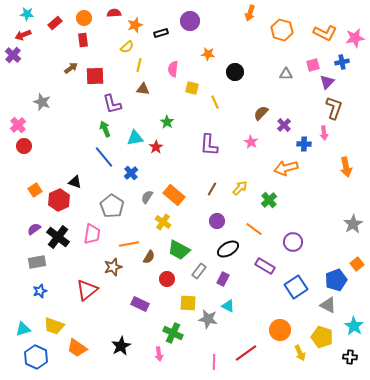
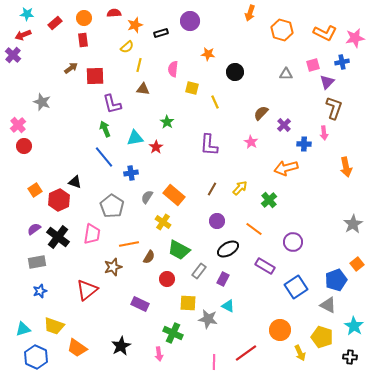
blue cross at (131, 173): rotated 32 degrees clockwise
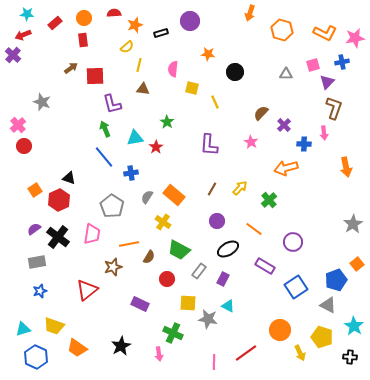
black triangle at (75, 182): moved 6 px left, 4 px up
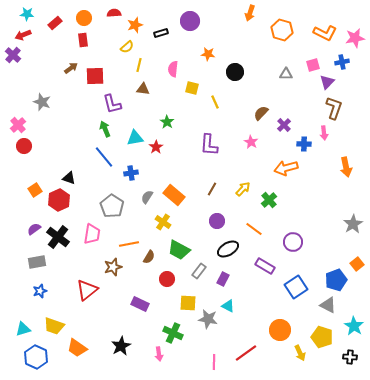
yellow arrow at (240, 188): moved 3 px right, 1 px down
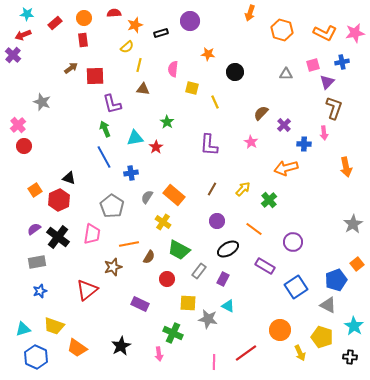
pink star at (355, 38): moved 5 px up
blue line at (104, 157): rotated 10 degrees clockwise
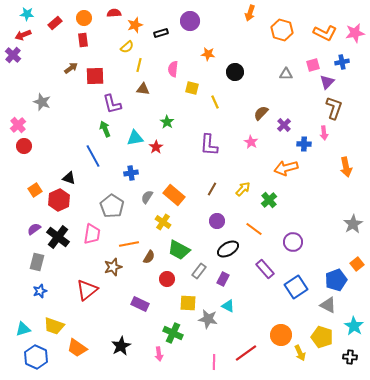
blue line at (104, 157): moved 11 px left, 1 px up
gray rectangle at (37, 262): rotated 66 degrees counterclockwise
purple rectangle at (265, 266): moved 3 px down; rotated 18 degrees clockwise
orange circle at (280, 330): moved 1 px right, 5 px down
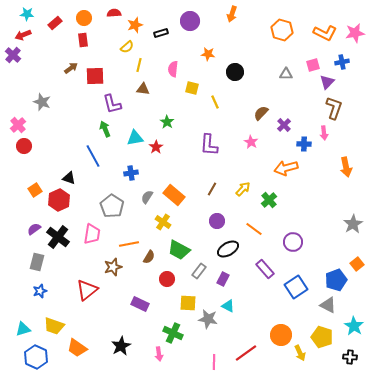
orange arrow at (250, 13): moved 18 px left, 1 px down
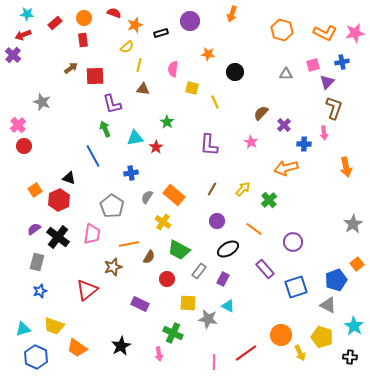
red semicircle at (114, 13): rotated 24 degrees clockwise
blue square at (296, 287): rotated 15 degrees clockwise
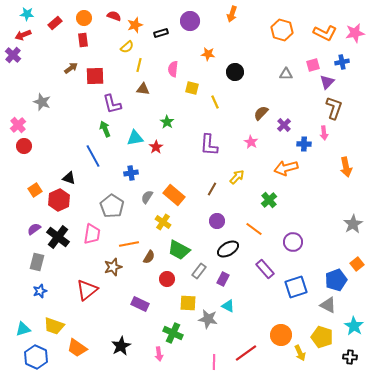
red semicircle at (114, 13): moved 3 px down
yellow arrow at (243, 189): moved 6 px left, 12 px up
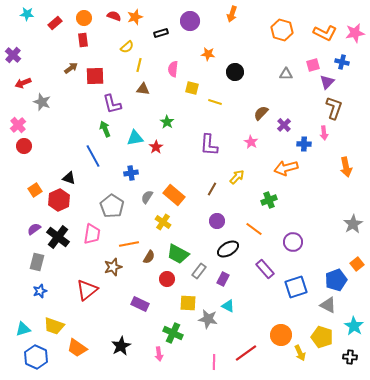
orange star at (135, 25): moved 8 px up
red arrow at (23, 35): moved 48 px down
blue cross at (342, 62): rotated 24 degrees clockwise
yellow line at (215, 102): rotated 48 degrees counterclockwise
green cross at (269, 200): rotated 21 degrees clockwise
green trapezoid at (179, 250): moved 1 px left, 4 px down
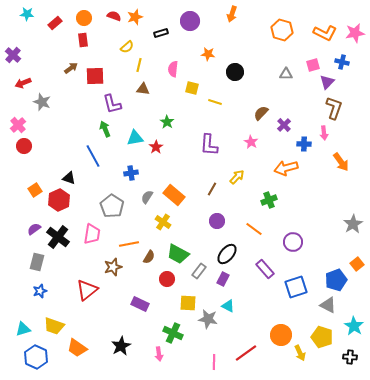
orange arrow at (346, 167): moved 5 px left, 5 px up; rotated 24 degrees counterclockwise
black ellipse at (228, 249): moved 1 px left, 5 px down; rotated 20 degrees counterclockwise
